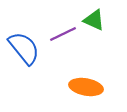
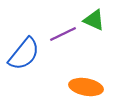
blue semicircle: moved 6 px down; rotated 78 degrees clockwise
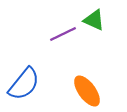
blue semicircle: moved 30 px down
orange ellipse: moved 1 px right, 4 px down; rotated 44 degrees clockwise
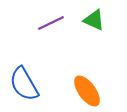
purple line: moved 12 px left, 11 px up
blue semicircle: rotated 111 degrees clockwise
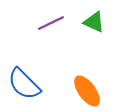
green triangle: moved 2 px down
blue semicircle: rotated 15 degrees counterclockwise
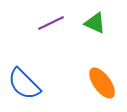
green triangle: moved 1 px right, 1 px down
orange ellipse: moved 15 px right, 8 px up
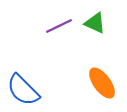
purple line: moved 8 px right, 3 px down
blue semicircle: moved 1 px left, 6 px down
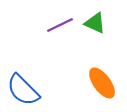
purple line: moved 1 px right, 1 px up
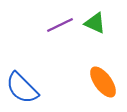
orange ellipse: moved 1 px right, 1 px up
blue semicircle: moved 1 px left, 2 px up
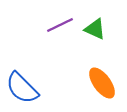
green triangle: moved 6 px down
orange ellipse: moved 1 px left, 1 px down
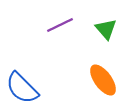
green triangle: moved 11 px right; rotated 25 degrees clockwise
orange ellipse: moved 1 px right, 3 px up
